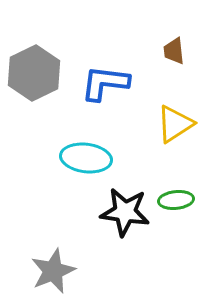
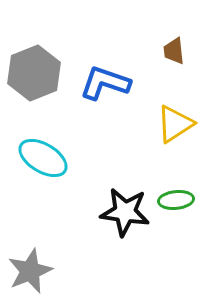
gray hexagon: rotated 4 degrees clockwise
blue L-shape: rotated 12 degrees clockwise
cyan ellipse: moved 43 px left; rotated 24 degrees clockwise
gray star: moved 23 px left
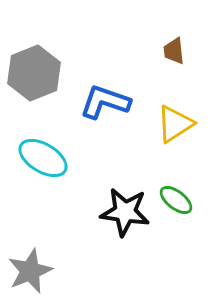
blue L-shape: moved 19 px down
green ellipse: rotated 44 degrees clockwise
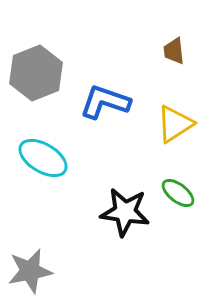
gray hexagon: moved 2 px right
green ellipse: moved 2 px right, 7 px up
gray star: rotated 12 degrees clockwise
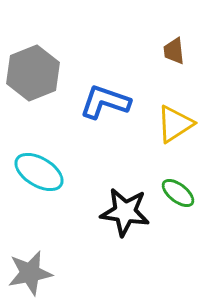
gray hexagon: moved 3 px left
cyan ellipse: moved 4 px left, 14 px down
gray star: moved 2 px down
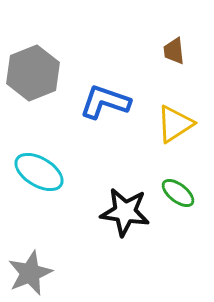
gray star: rotated 12 degrees counterclockwise
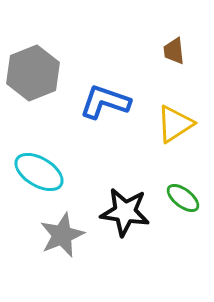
green ellipse: moved 5 px right, 5 px down
gray star: moved 32 px right, 38 px up
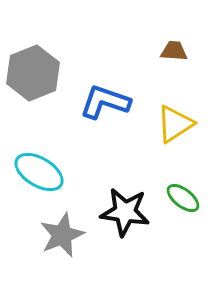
brown trapezoid: rotated 100 degrees clockwise
